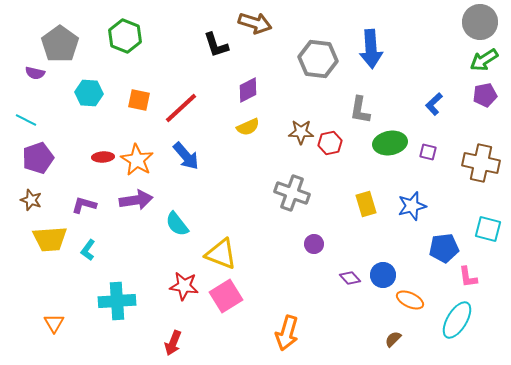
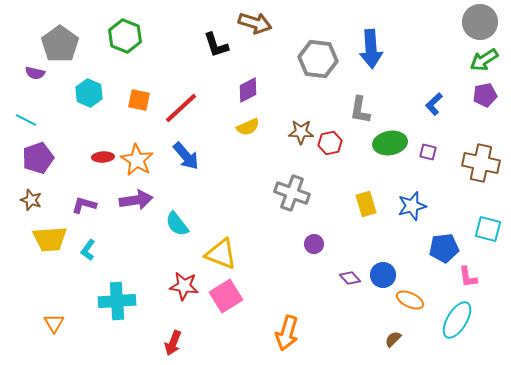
cyan hexagon at (89, 93): rotated 20 degrees clockwise
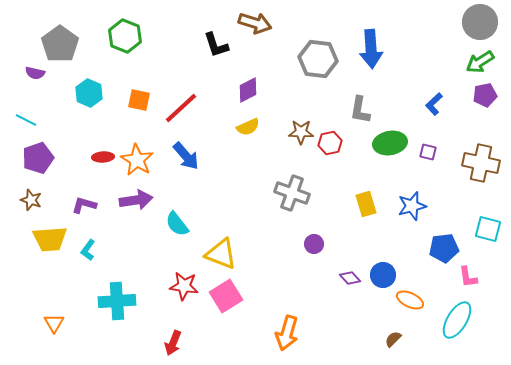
green arrow at (484, 60): moved 4 px left, 2 px down
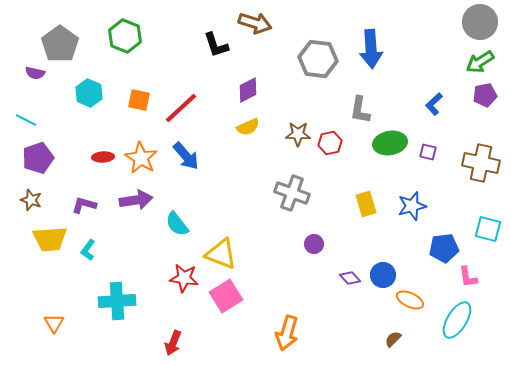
brown star at (301, 132): moved 3 px left, 2 px down
orange star at (137, 160): moved 4 px right, 2 px up
red star at (184, 286): moved 8 px up
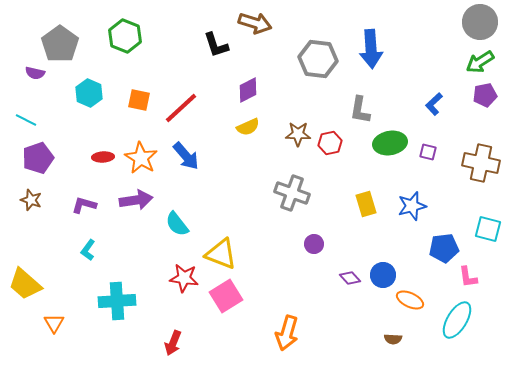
yellow trapezoid at (50, 239): moved 25 px left, 45 px down; rotated 45 degrees clockwise
brown semicircle at (393, 339): rotated 132 degrees counterclockwise
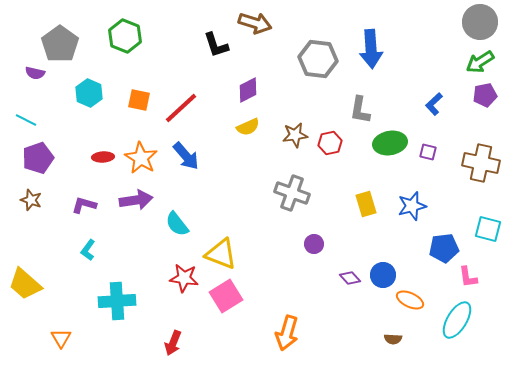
brown star at (298, 134): moved 3 px left, 1 px down; rotated 10 degrees counterclockwise
orange triangle at (54, 323): moved 7 px right, 15 px down
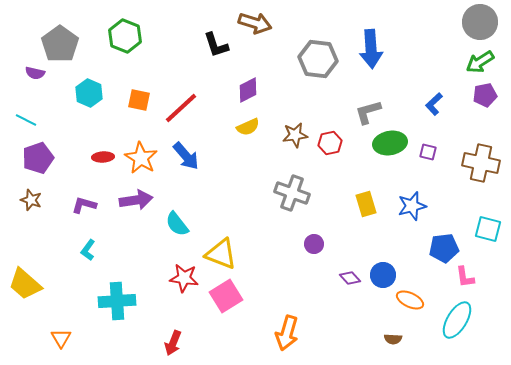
gray L-shape at (360, 110): moved 8 px right, 2 px down; rotated 64 degrees clockwise
pink L-shape at (468, 277): moved 3 px left
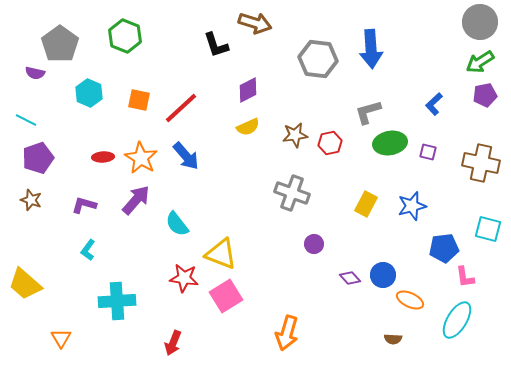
purple arrow at (136, 200): rotated 40 degrees counterclockwise
yellow rectangle at (366, 204): rotated 45 degrees clockwise
